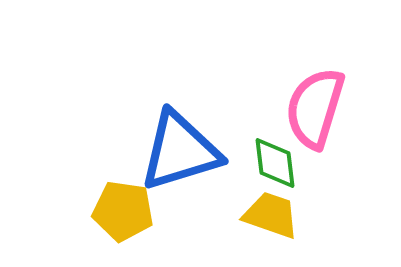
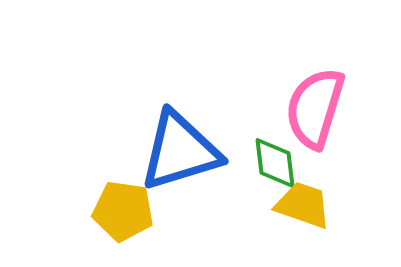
yellow trapezoid: moved 32 px right, 10 px up
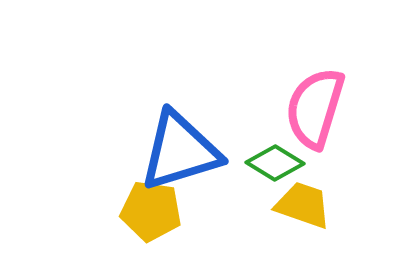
green diamond: rotated 52 degrees counterclockwise
yellow pentagon: moved 28 px right
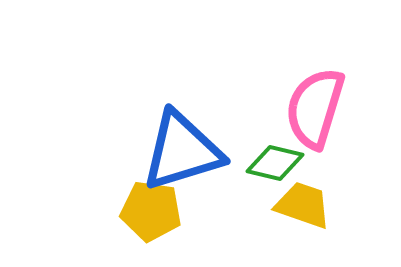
blue triangle: moved 2 px right
green diamond: rotated 18 degrees counterclockwise
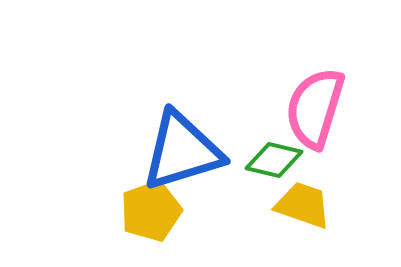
green diamond: moved 1 px left, 3 px up
yellow pentagon: rotated 28 degrees counterclockwise
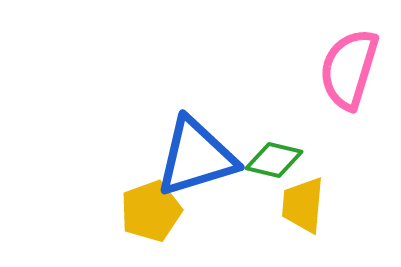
pink semicircle: moved 34 px right, 39 px up
blue triangle: moved 14 px right, 6 px down
yellow trapezoid: rotated 104 degrees counterclockwise
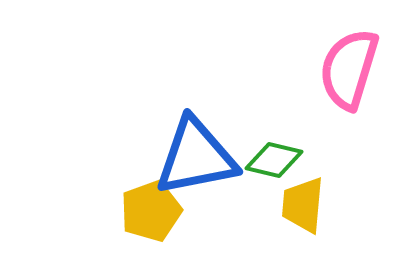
blue triangle: rotated 6 degrees clockwise
